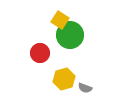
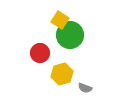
yellow hexagon: moved 2 px left, 5 px up
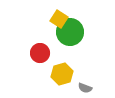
yellow square: moved 1 px left, 1 px up
green circle: moved 3 px up
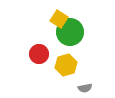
red circle: moved 1 px left, 1 px down
yellow hexagon: moved 4 px right, 9 px up
gray semicircle: rotated 32 degrees counterclockwise
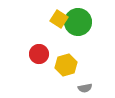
green circle: moved 8 px right, 10 px up
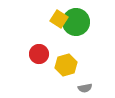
green circle: moved 2 px left
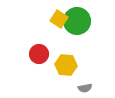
green circle: moved 1 px right, 1 px up
yellow hexagon: rotated 20 degrees clockwise
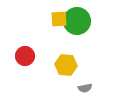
yellow square: rotated 36 degrees counterclockwise
red circle: moved 14 px left, 2 px down
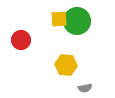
red circle: moved 4 px left, 16 px up
